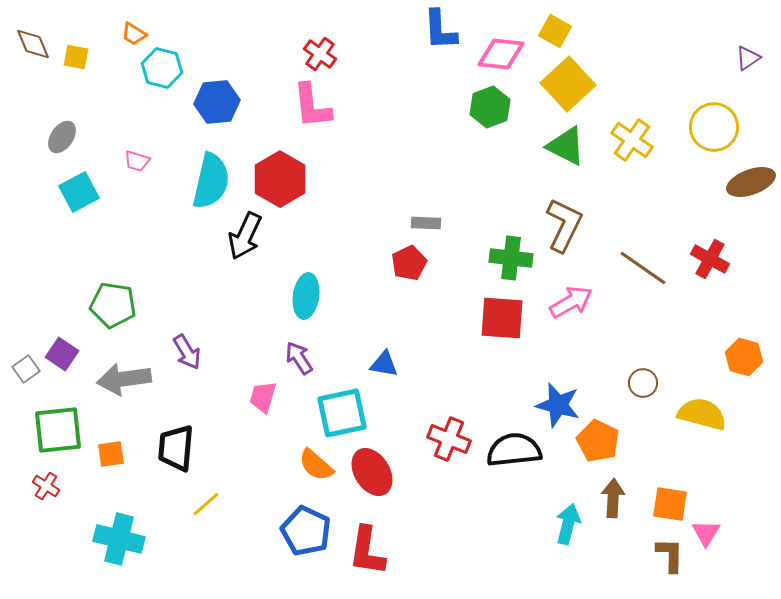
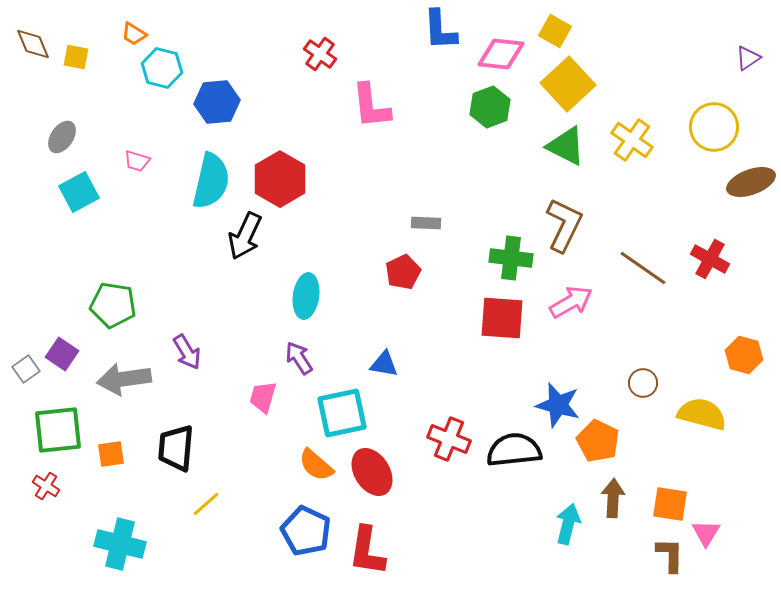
pink L-shape at (312, 106): moved 59 px right
red pentagon at (409, 263): moved 6 px left, 9 px down
orange hexagon at (744, 357): moved 2 px up
cyan cross at (119, 539): moved 1 px right, 5 px down
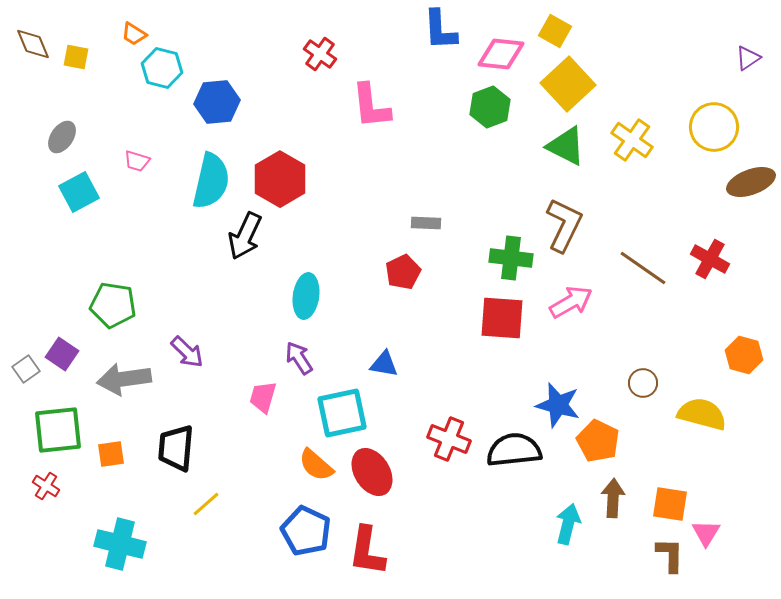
purple arrow at (187, 352): rotated 15 degrees counterclockwise
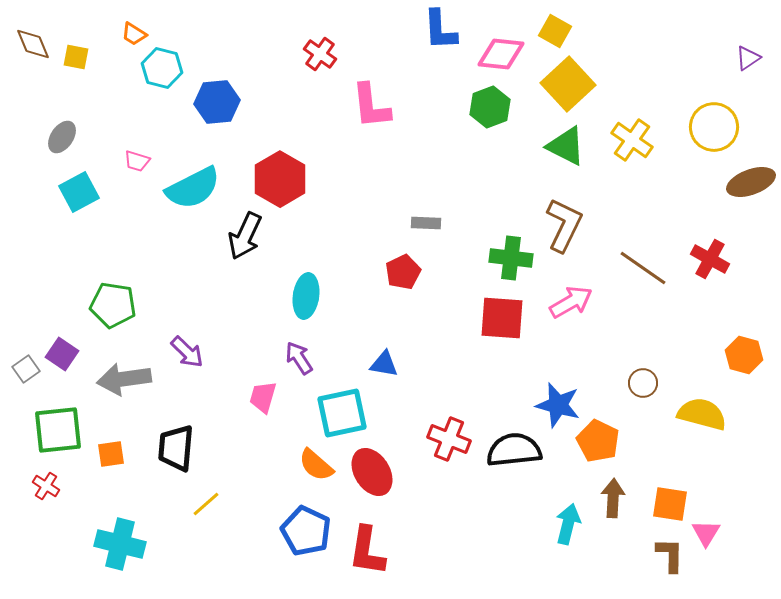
cyan semicircle at (211, 181): moved 18 px left, 7 px down; rotated 50 degrees clockwise
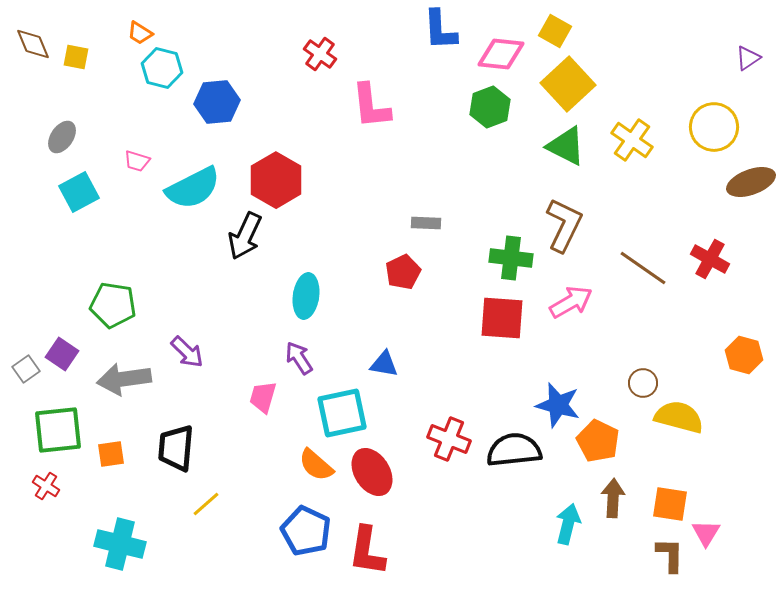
orange trapezoid at (134, 34): moved 6 px right, 1 px up
red hexagon at (280, 179): moved 4 px left, 1 px down
yellow semicircle at (702, 414): moved 23 px left, 3 px down
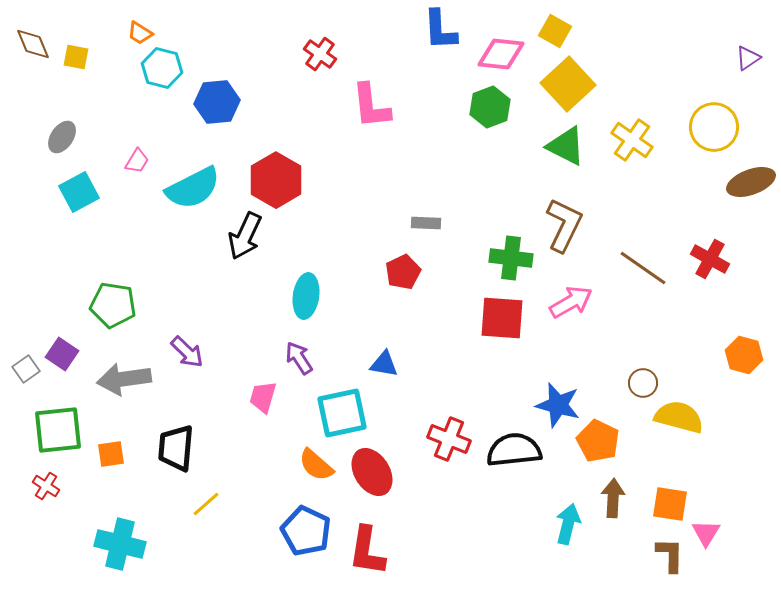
pink trapezoid at (137, 161): rotated 76 degrees counterclockwise
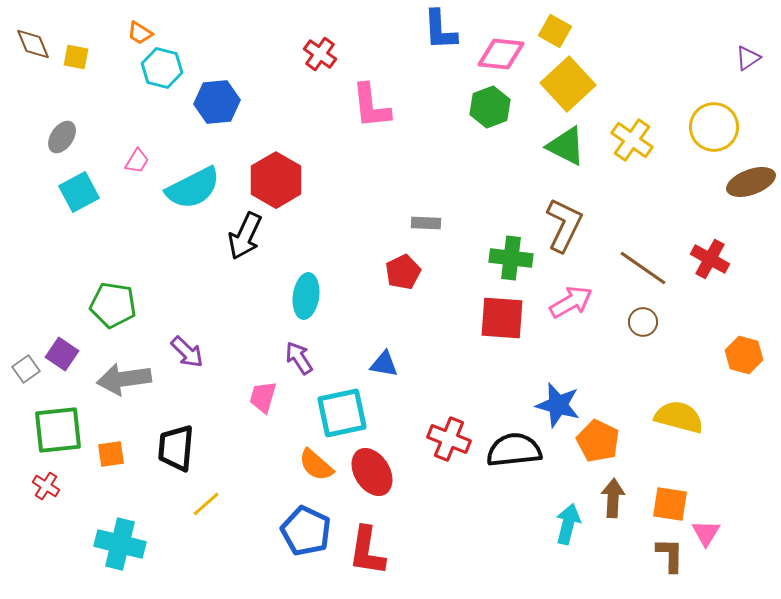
brown circle at (643, 383): moved 61 px up
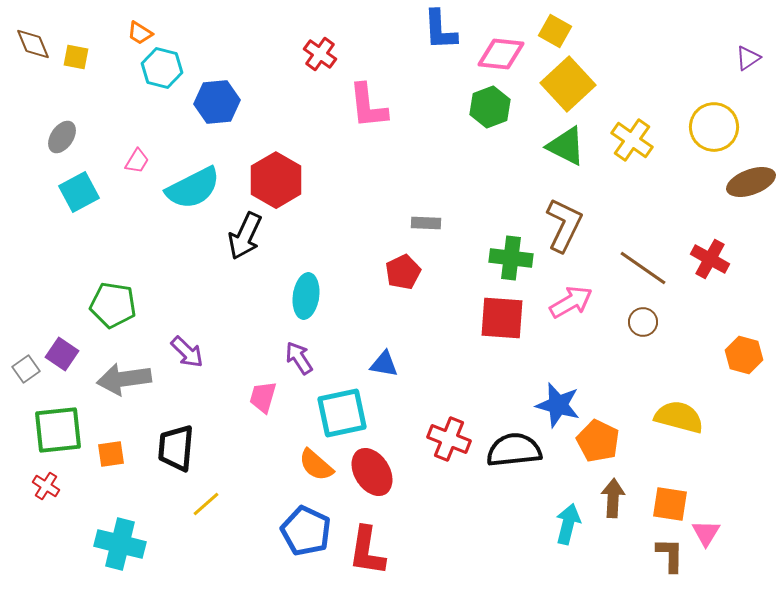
pink L-shape at (371, 106): moved 3 px left
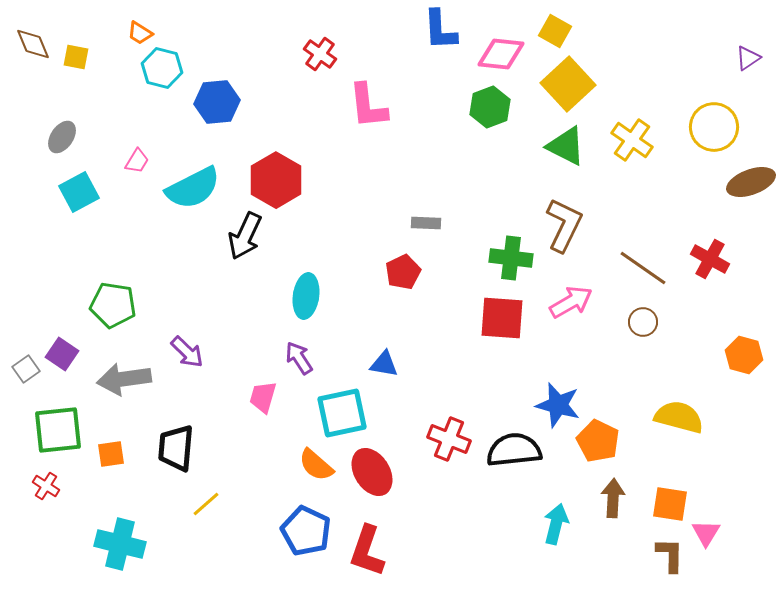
cyan arrow at (568, 524): moved 12 px left
red L-shape at (367, 551): rotated 10 degrees clockwise
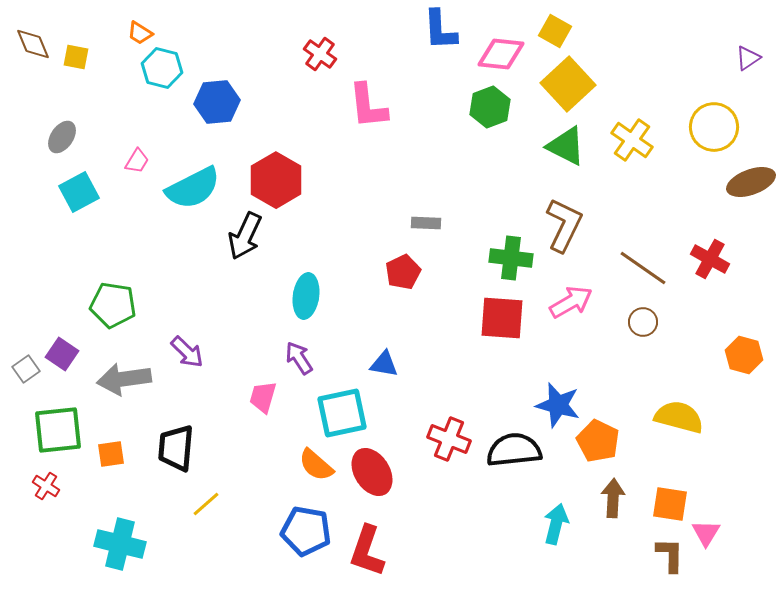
blue pentagon at (306, 531): rotated 15 degrees counterclockwise
